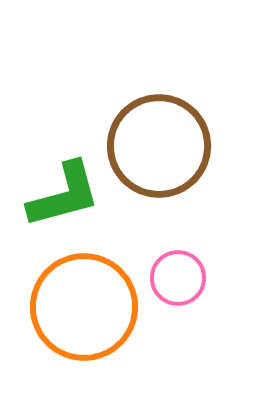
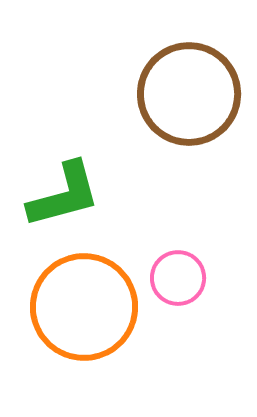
brown circle: moved 30 px right, 52 px up
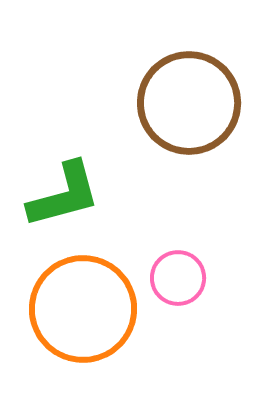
brown circle: moved 9 px down
orange circle: moved 1 px left, 2 px down
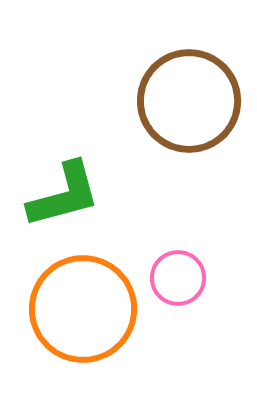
brown circle: moved 2 px up
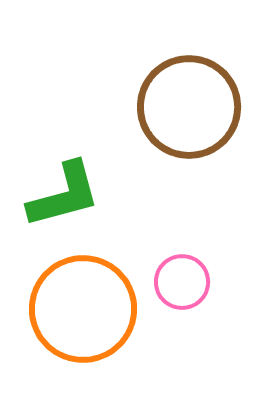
brown circle: moved 6 px down
pink circle: moved 4 px right, 4 px down
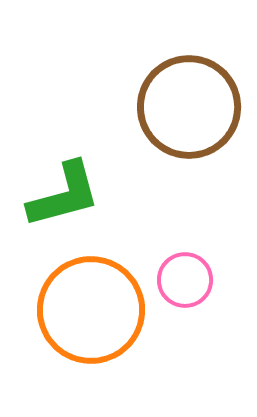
pink circle: moved 3 px right, 2 px up
orange circle: moved 8 px right, 1 px down
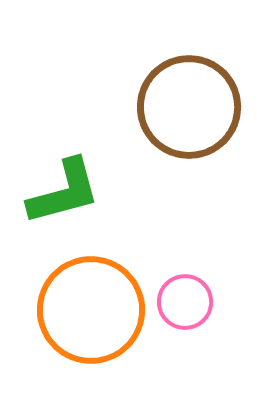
green L-shape: moved 3 px up
pink circle: moved 22 px down
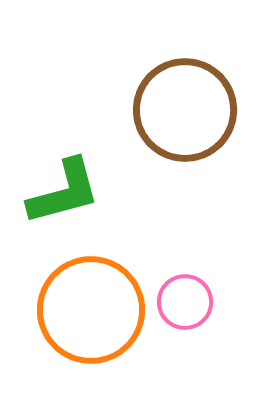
brown circle: moved 4 px left, 3 px down
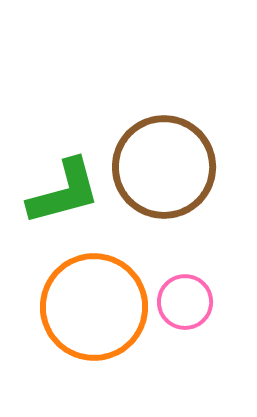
brown circle: moved 21 px left, 57 px down
orange circle: moved 3 px right, 3 px up
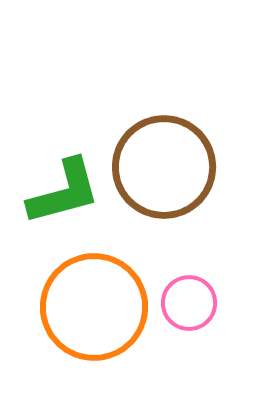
pink circle: moved 4 px right, 1 px down
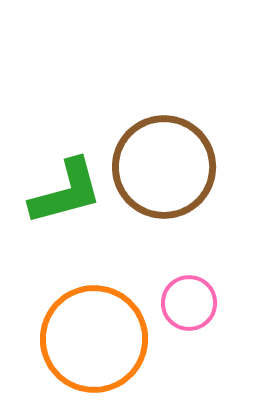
green L-shape: moved 2 px right
orange circle: moved 32 px down
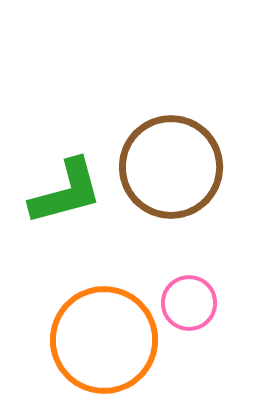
brown circle: moved 7 px right
orange circle: moved 10 px right, 1 px down
